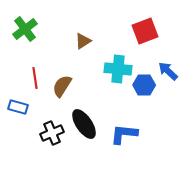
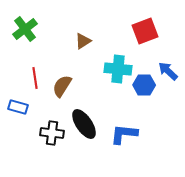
black cross: rotated 30 degrees clockwise
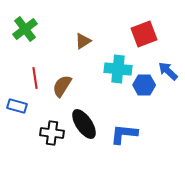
red square: moved 1 px left, 3 px down
blue rectangle: moved 1 px left, 1 px up
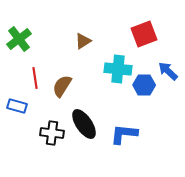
green cross: moved 6 px left, 10 px down
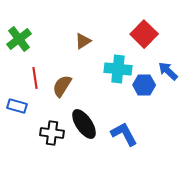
red square: rotated 24 degrees counterclockwise
blue L-shape: rotated 56 degrees clockwise
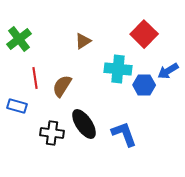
blue arrow: rotated 75 degrees counterclockwise
blue L-shape: rotated 8 degrees clockwise
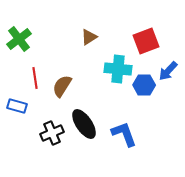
red square: moved 2 px right, 7 px down; rotated 24 degrees clockwise
brown triangle: moved 6 px right, 4 px up
blue arrow: rotated 15 degrees counterclockwise
black cross: rotated 30 degrees counterclockwise
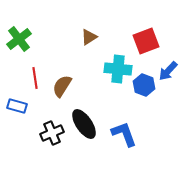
blue hexagon: rotated 20 degrees clockwise
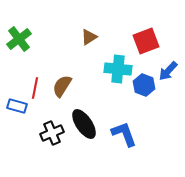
red line: moved 10 px down; rotated 20 degrees clockwise
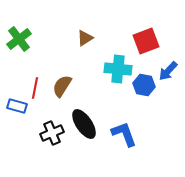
brown triangle: moved 4 px left, 1 px down
blue hexagon: rotated 10 degrees counterclockwise
